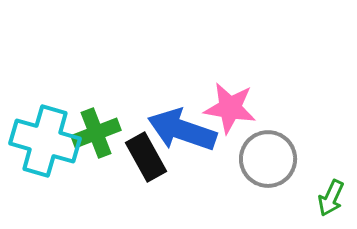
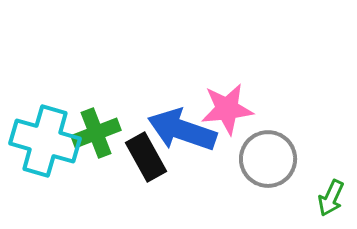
pink star: moved 3 px left, 1 px down; rotated 16 degrees counterclockwise
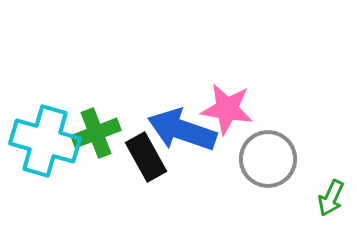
pink star: rotated 16 degrees clockwise
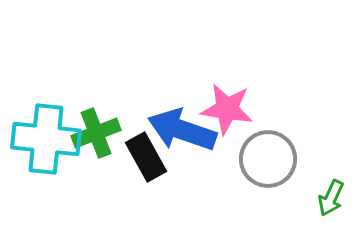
cyan cross: moved 1 px right, 2 px up; rotated 10 degrees counterclockwise
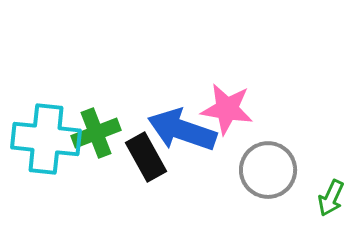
gray circle: moved 11 px down
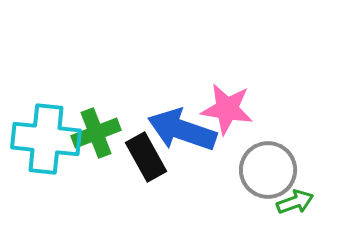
green arrow: moved 36 px left, 4 px down; rotated 135 degrees counterclockwise
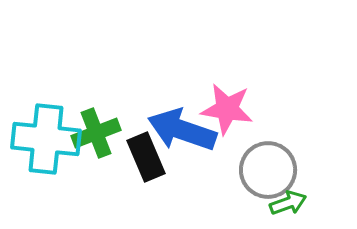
black rectangle: rotated 6 degrees clockwise
green arrow: moved 7 px left, 1 px down
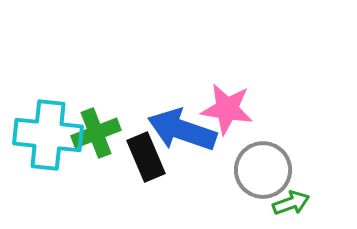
cyan cross: moved 2 px right, 4 px up
gray circle: moved 5 px left
green arrow: moved 3 px right
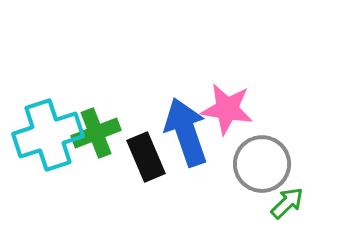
blue arrow: moved 4 px right, 2 px down; rotated 52 degrees clockwise
cyan cross: rotated 24 degrees counterclockwise
gray circle: moved 1 px left, 6 px up
green arrow: moved 4 px left; rotated 24 degrees counterclockwise
